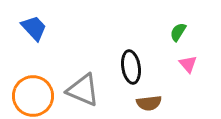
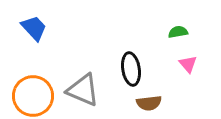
green semicircle: rotated 48 degrees clockwise
black ellipse: moved 2 px down
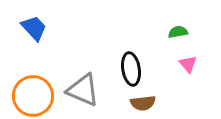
brown semicircle: moved 6 px left
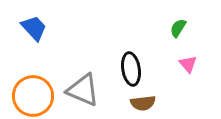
green semicircle: moved 4 px up; rotated 48 degrees counterclockwise
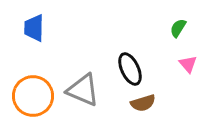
blue trapezoid: rotated 136 degrees counterclockwise
black ellipse: moved 1 px left; rotated 16 degrees counterclockwise
brown semicircle: rotated 10 degrees counterclockwise
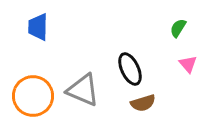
blue trapezoid: moved 4 px right, 1 px up
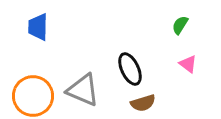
green semicircle: moved 2 px right, 3 px up
pink triangle: rotated 12 degrees counterclockwise
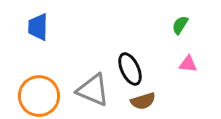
pink triangle: rotated 30 degrees counterclockwise
gray triangle: moved 10 px right
orange circle: moved 6 px right
brown semicircle: moved 2 px up
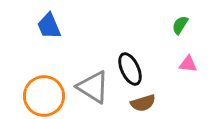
blue trapezoid: moved 11 px right, 1 px up; rotated 24 degrees counterclockwise
gray triangle: moved 3 px up; rotated 9 degrees clockwise
orange circle: moved 5 px right
brown semicircle: moved 2 px down
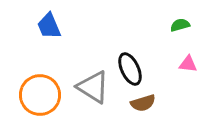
green semicircle: rotated 42 degrees clockwise
orange circle: moved 4 px left, 1 px up
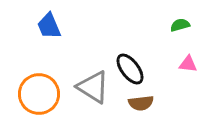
black ellipse: rotated 12 degrees counterclockwise
orange circle: moved 1 px left, 1 px up
brown semicircle: moved 2 px left; rotated 10 degrees clockwise
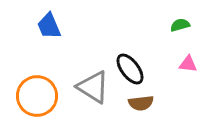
orange circle: moved 2 px left, 2 px down
